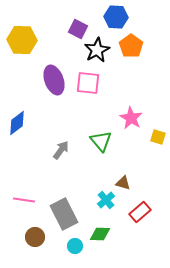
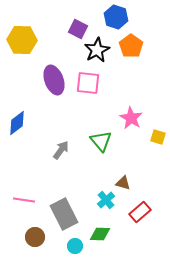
blue hexagon: rotated 15 degrees clockwise
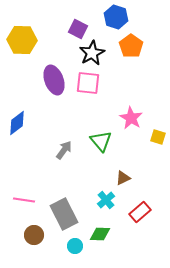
black star: moved 5 px left, 3 px down
gray arrow: moved 3 px right
brown triangle: moved 5 px up; rotated 42 degrees counterclockwise
brown circle: moved 1 px left, 2 px up
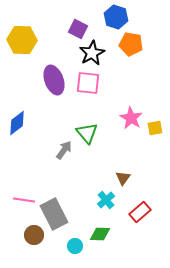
orange pentagon: moved 2 px up; rotated 25 degrees counterclockwise
yellow square: moved 3 px left, 9 px up; rotated 28 degrees counterclockwise
green triangle: moved 14 px left, 8 px up
brown triangle: rotated 28 degrees counterclockwise
gray rectangle: moved 10 px left
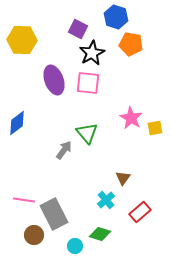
green diamond: rotated 15 degrees clockwise
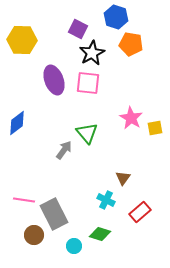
cyan cross: rotated 24 degrees counterclockwise
cyan circle: moved 1 px left
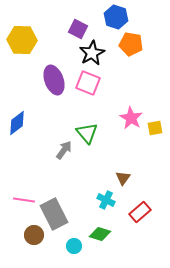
pink square: rotated 15 degrees clockwise
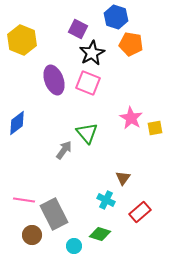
yellow hexagon: rotated 20 degrees clockwise
brown circle: moved 2 px left
